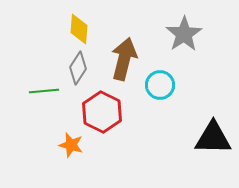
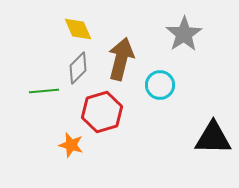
yellow diamond: moved 1 px left; rotated 28 degrees counterclockwise
brown arrow: moved 3 px left
gray diamond: rotated 12 degrees clockwise
red hexagon: rotated 18 degrees clockwise
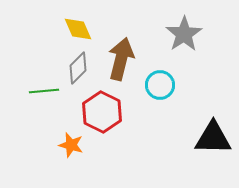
red hexagon: rotated 18 degrees counterclockwise
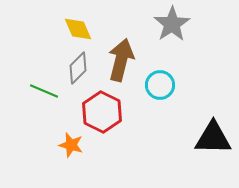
gray star: moved 12 px left, 10 px up
brown arrow: moved 1 px down
green line: rotated 28 degrees clockwise
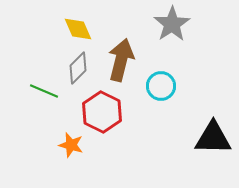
cyan circle: moved 1 px right, 1 px down
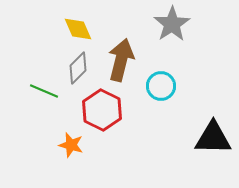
red hexagon: moved 2 px up
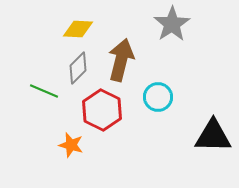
yellow diamond: rotated 64 degrees counterclockwise
cyan circle: moved 3 px left, 11 px down
black triangle: moved 2 px up
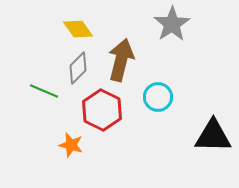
yellow diamond: rotated 52 degrees clockwise
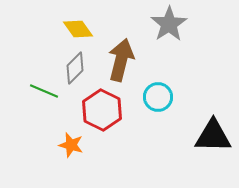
gray star: moved 3 px left
gray diamond: moved 3 px left
